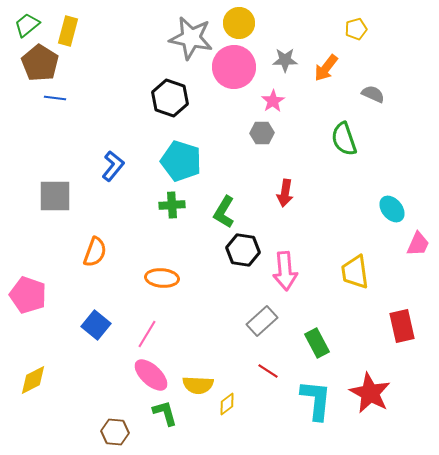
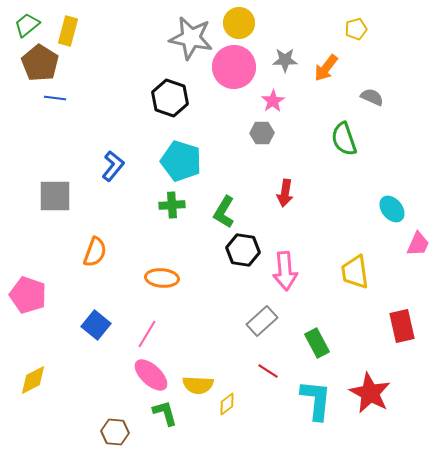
gray semicircle at (373, 94): moved 1 px left, 3 px down
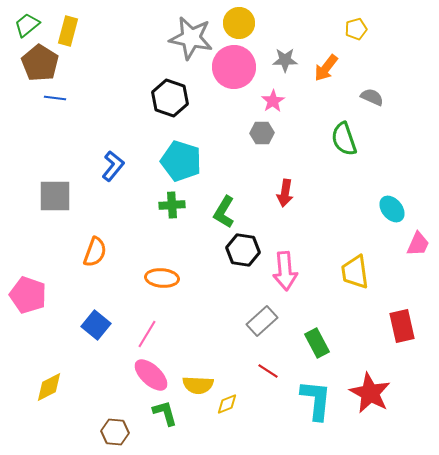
yellow diamond at (33, 380): moved 16 px right, 7 px down
yellow diamond at (227, 404): rotated 15 degrees clockwise
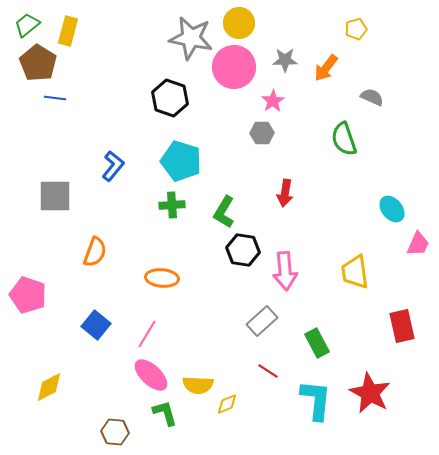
brown pentagon at (40, 63): moved 2 px left
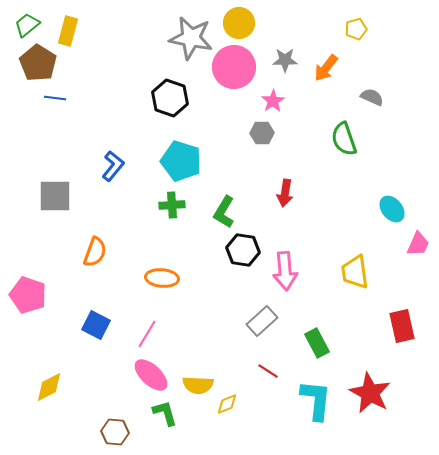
blue square at (96, 325): rotated 12 degrees counterclockwise
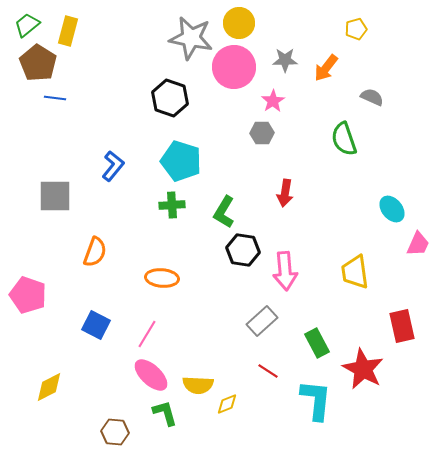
red star at (370, 393): moved 7 px left, 24 px up
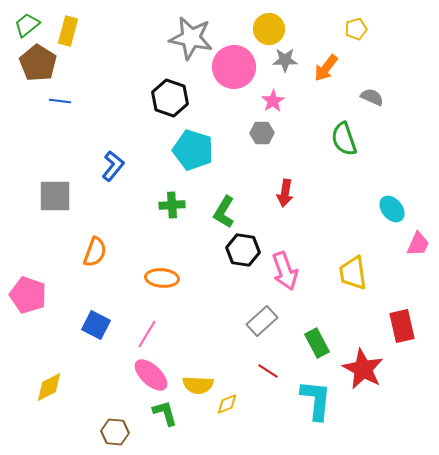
yellow circle at (239, 23): moved 30 px right, 6 px down
blue line at (55, 98): moved 5 px right, 3 px down
cyan pentagon at (181, 161): moved 12 px right, 11 px up
pink arrow at (285, 271): rotated 15 degrees counterclockwise
yellow trapezoid at (355, 272): moved 2 px left, 1 px down
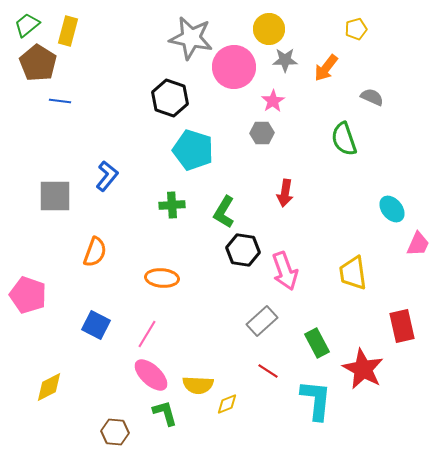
blue L-shape at (113, 166): moved 6 px left, 10 px down
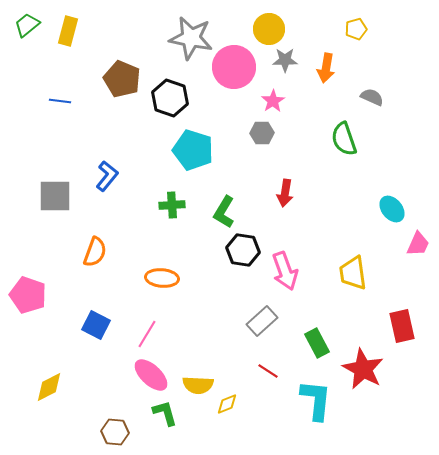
brown pentagon at (38, 63): moved 84 px right, 16 px down; rotated 9 degrees counterclockwise
orange arrow at (326, 68): rotated 28 degrees counterclockwise
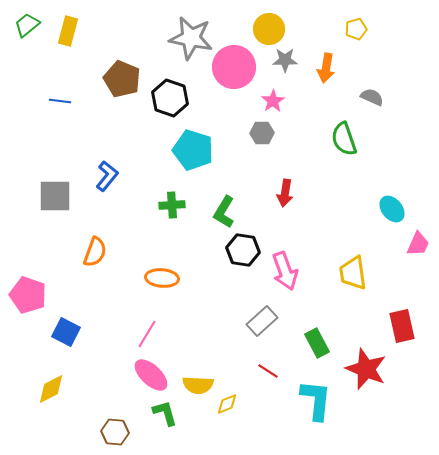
blue square at (96, 325): moved 30 px left, 7 px down
red star at (363, 369): moved 3 px right; rotated 6 degrees counterclockwise
yellow diamond at (49, 387): moved 2 px right, 2 px down
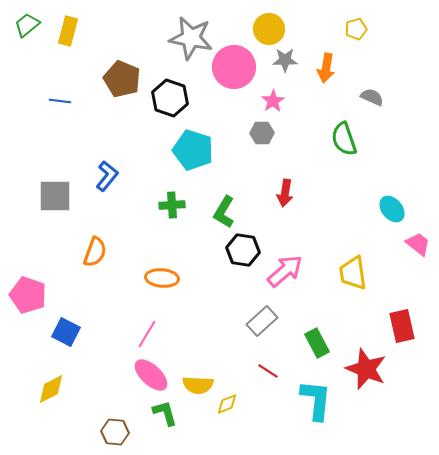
pink trapezoid at (418, 244): rotated 76 degrees counterclockwise
pink arrow at (285, 271): rotated 111 degrees counterclockwise
